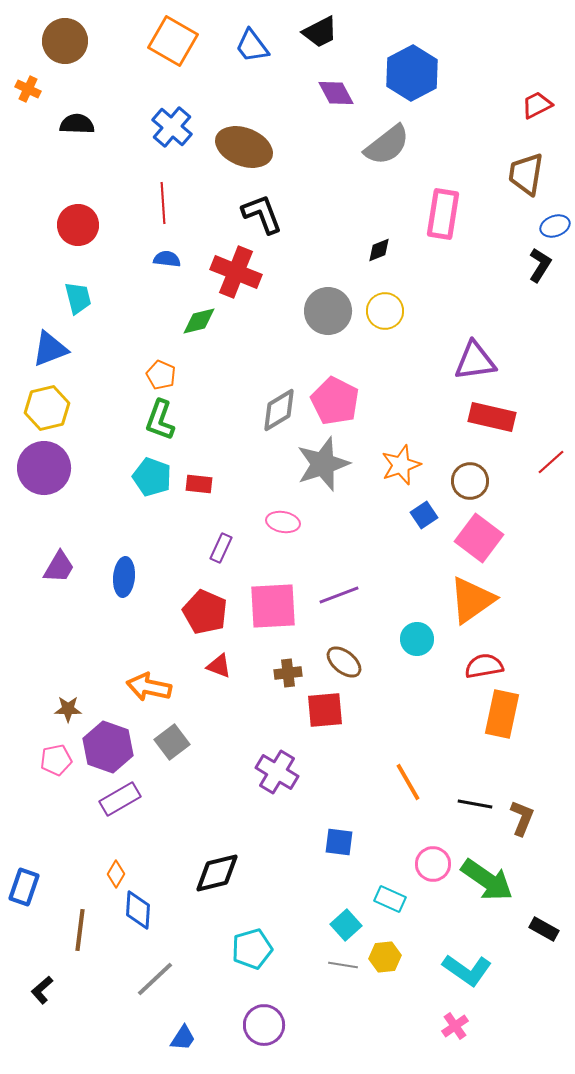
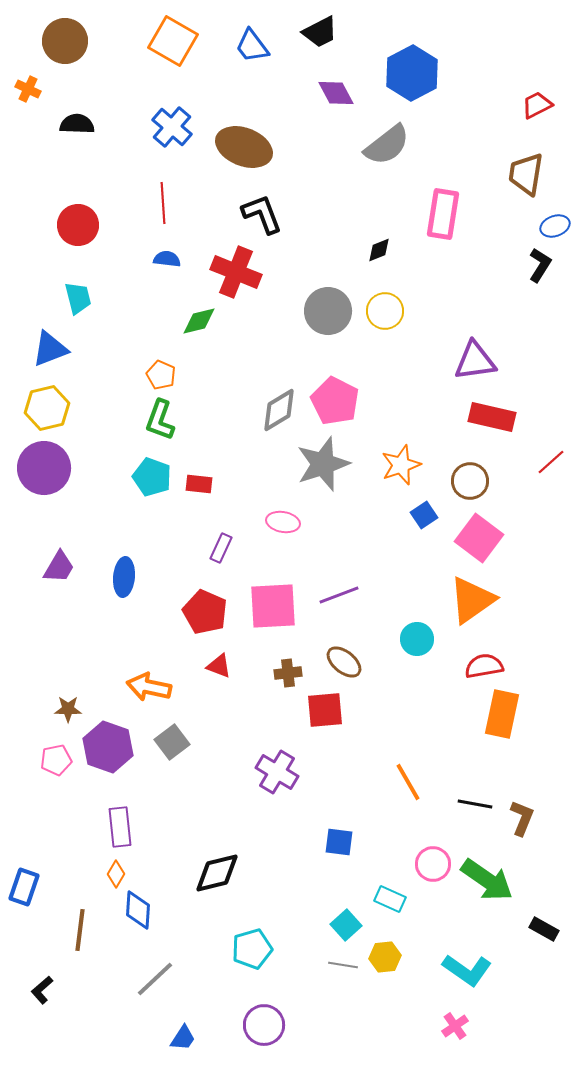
purple rectangle at (120, 799): moved 28 px down; rotated 66 degrees counterclockwise
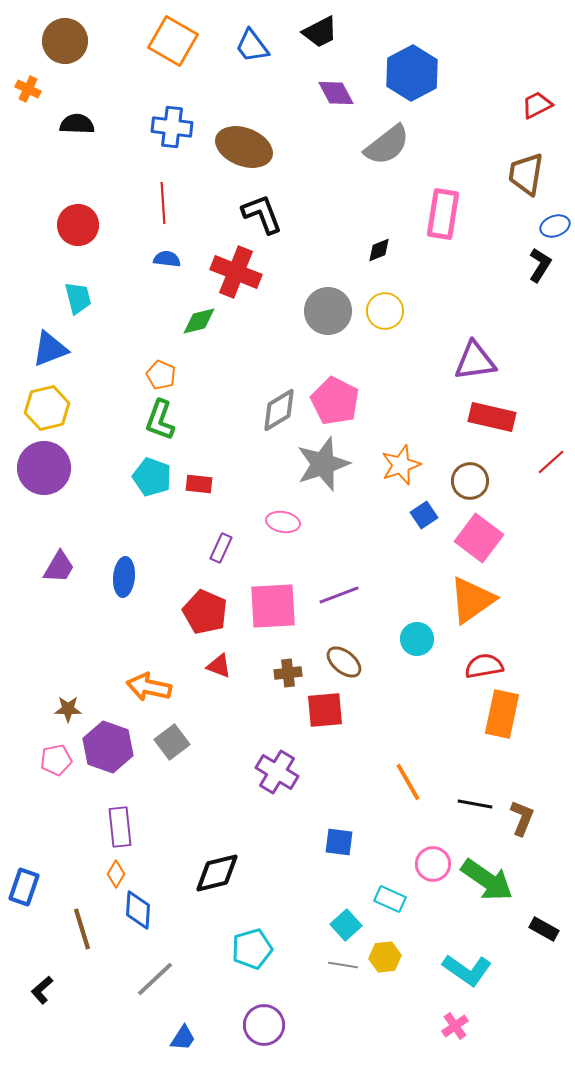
blue cross at (172, 127): rotated 33 degrees counterclockwise
brown line at (80, 930): moved 2 px right, 1 px up; rotated 24 degrees counterclockwise
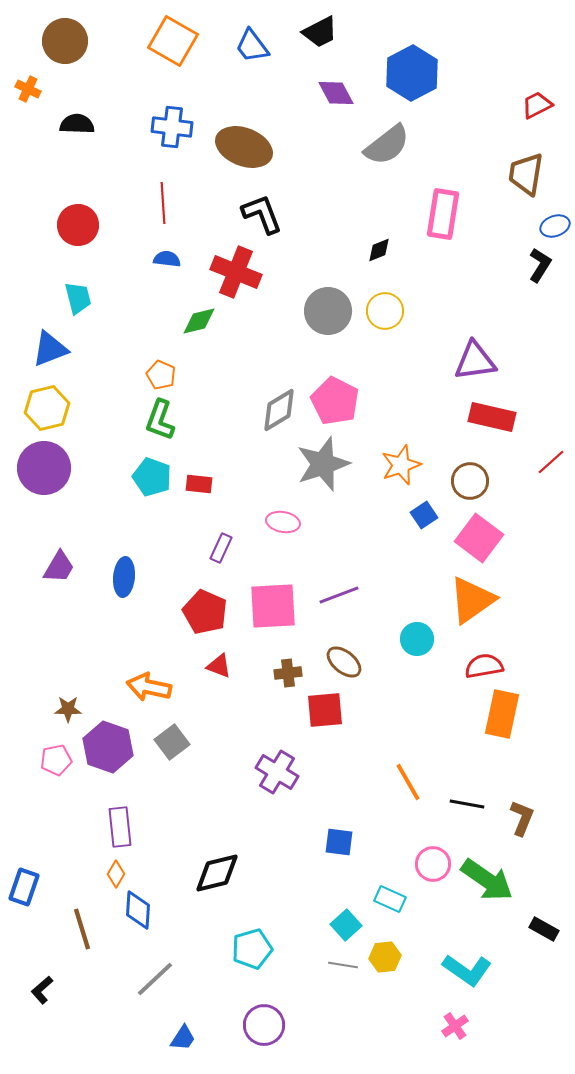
black line at (475, 804): moved 8 px left
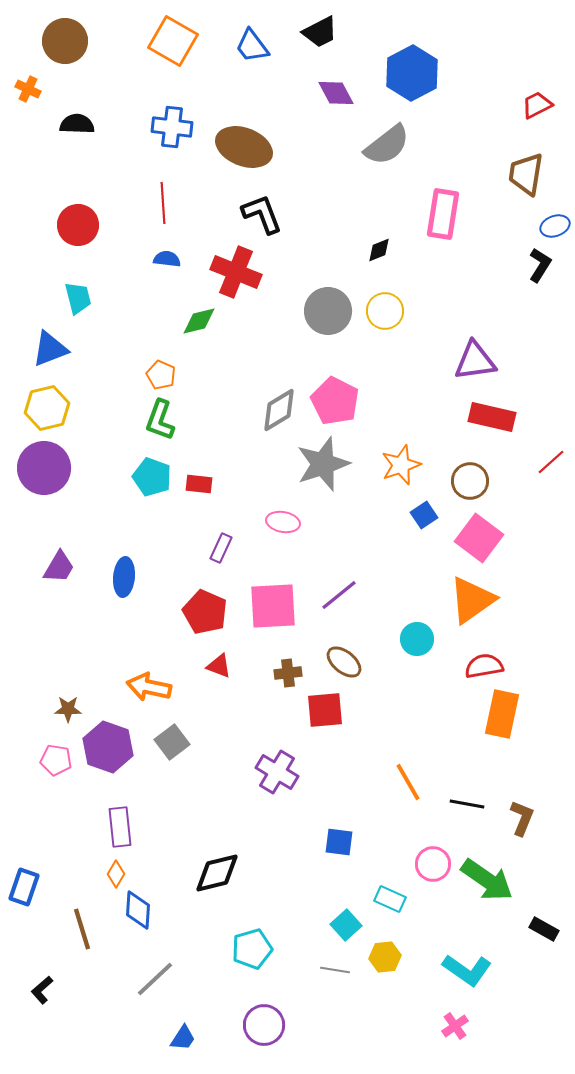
purple line at (339, 595): rotated 18 degrees counterclockwise
pink pentagon at (56, 760): rotated 20 degrees clockwise
gray line at (343, 965): moved 8 px left, 5 px down
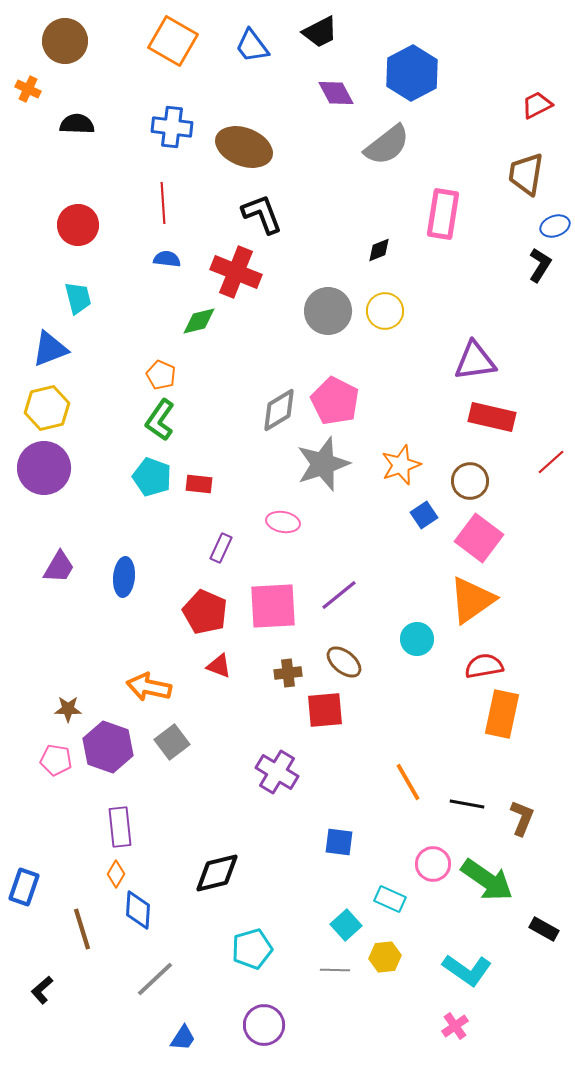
green L-shape at (160, 420): rotated 15 degrees clockwise
gray line at (335, 970): rotated 8 degrees counterclockwise
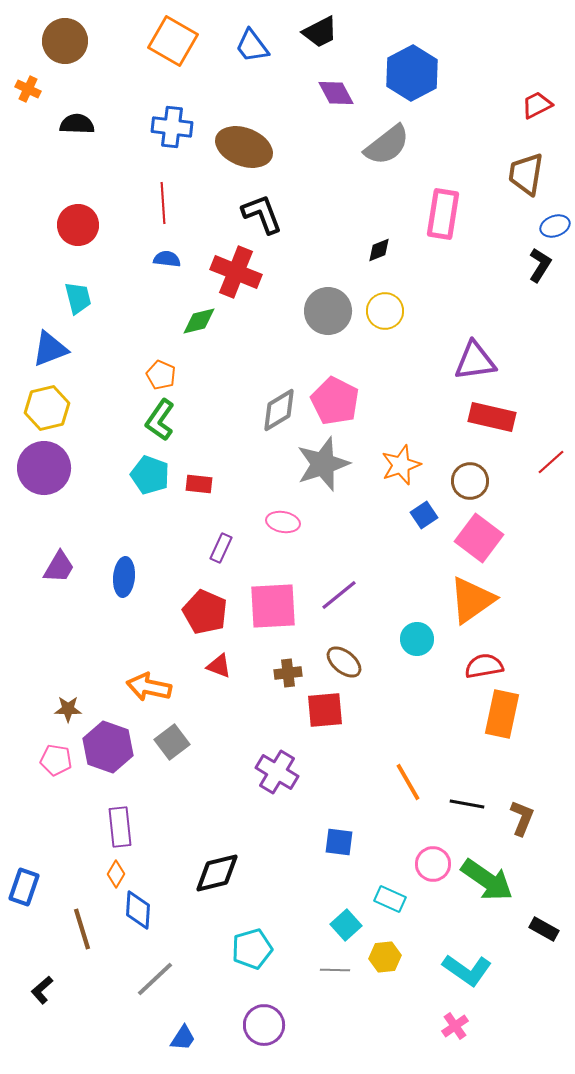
cyan pentagon at (152, 477): moved 2 px left, 2 px up
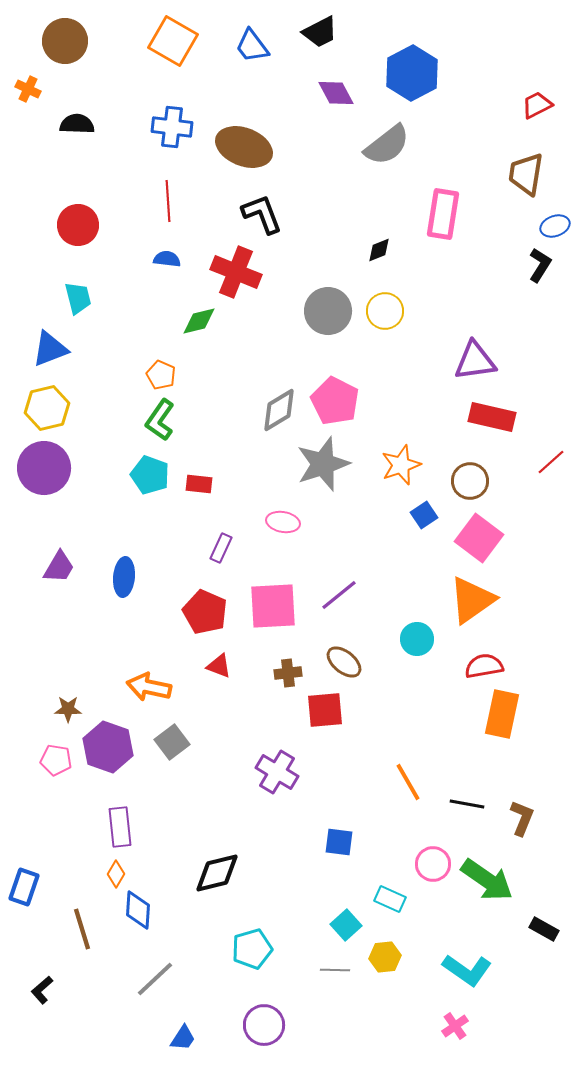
red line at (163, 203): moved 5 px right, 2 px up
